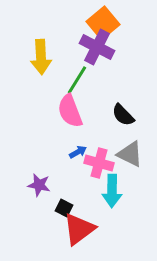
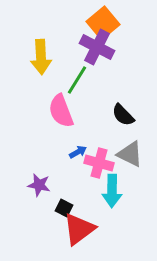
pink semicircle: moved 9 px left
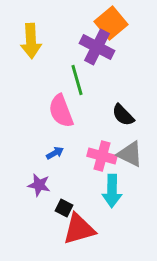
orange square: moved 8 px right
yellow arrow: moved 10 px left, 16 px up
green line: rotated 48 degrees counterclockwise
blue arrow: moved 23 px left, 1 px down
pink cross: moved 3 px right, 7 px up
red triangle: rotated 21 degrees clockwise
